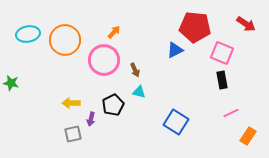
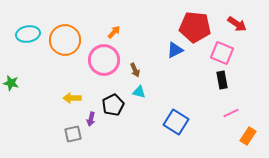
red arrow: moved 9 px left
yellow arrow: moved 1 px right, 5 px up
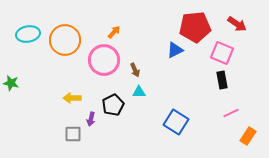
red pentagon: rotated 12 degrees counterclockwise
cyan triangle: rotated 16 degrees counterclockwise
gray square: rotated 12 degrees clockwise
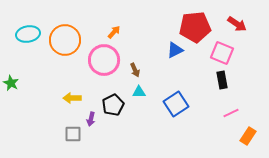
green star: rotated 14 degrees clockwise
blue square: moved 18 px up; rotated 25 degrees clockwise
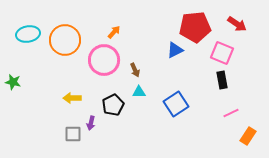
green star: moved 2 px right, 1 px up; rotated 14 degrees counterclockwise
purple arrow: moved 4 px down
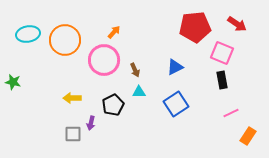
blue triangle: moved 17 px down
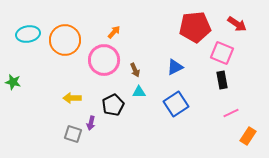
gray square: rotated 18 degrees clockwise
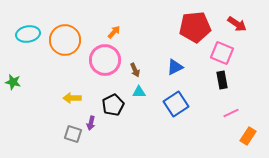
pink circle: moved 1 px right
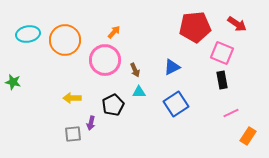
blue triangle: moved 3 px left
gray square: rotated 24 degrees counterclockwise
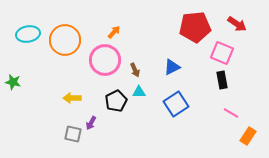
black pentagon: moved 3 px right, 4 px up
pink line: rotated 56 degrees clockwise
purple arrow: rotated 16 degrees clockwise
gray square: rotated 18 degrees clockwise
